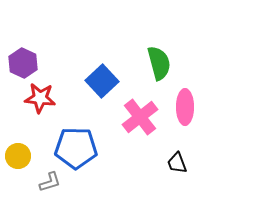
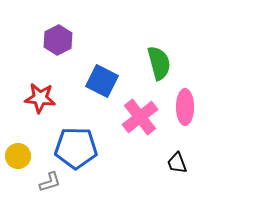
purple hexagon: moved 35 px right, 23 px up; rotated 8 degrees clockwise
blue square: rotated 20 degrees counterclockwise
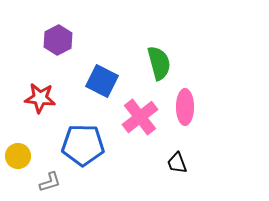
blue pentagon: moved 7 px right, 3 px up
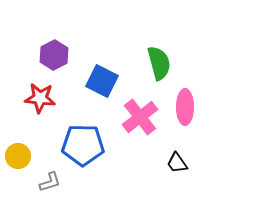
purple hexagon: moved 4 px left, 15 px down
black trapezoid: rotated 15 degrees counterclockwise
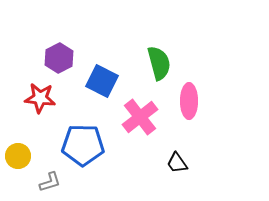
purple hexagon: moved 5 px right, 3 px down
pink ellipse: moved 4 px right, 6 px up
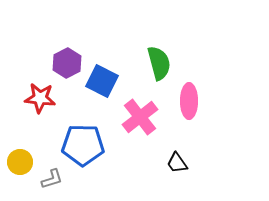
purple hexagon: moved 8 px right, 5 px down
yellow circle: moved 2 px right, 6 px down
gray L-shape: moved 2 px right, 3 px up
